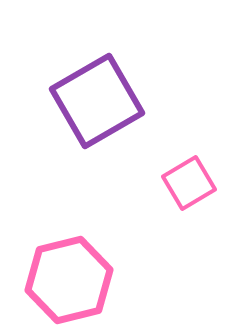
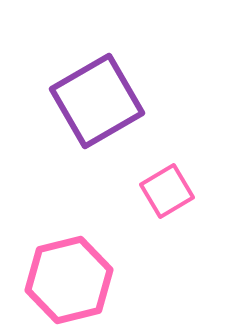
pink square: moved 22 px left, 8 px down
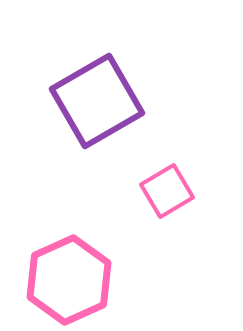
pink hexagon: rotated 10 degrees counterclockwise
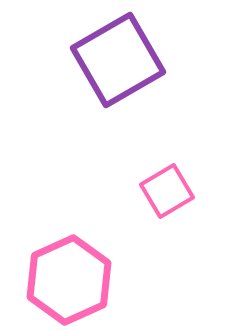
purple square: moved 21 px right, 41 px up
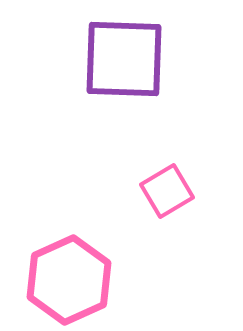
purple square: moved 6 px right, 1 px up; rotated 32 degrees clockwise
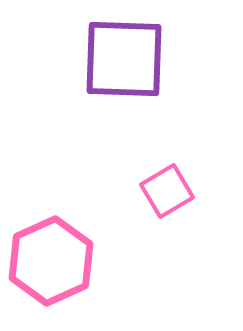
pink hexagon: moved 18 px left, 19 px up
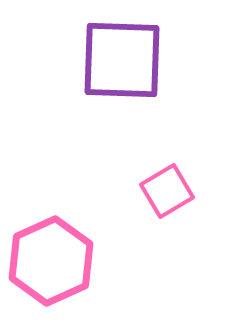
purple square: moved 2 px left, 1 px down
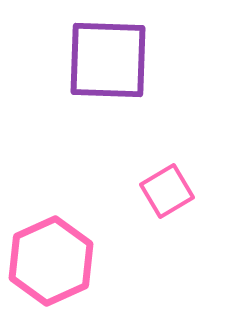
purple square: moved 14 px left
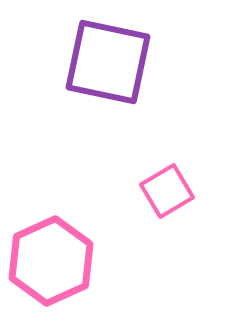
purple square: moved 2 px down; rotated 10 degrees clockwise
